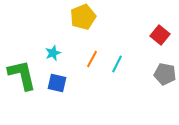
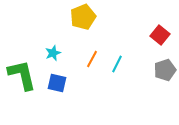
gray pentagon: moved 4 px up; rotated 30 degrees counterclockwise
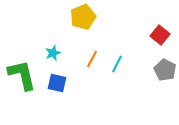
gray pentagon: rotated 25 degrees counterclockwise
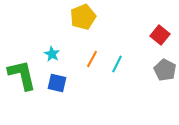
cyan star: moved 1 px left, 1 px down; rotated 21 degrees counterclockwise
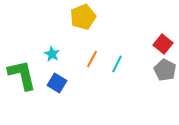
red square: moved 3 px right, 9 px down
blue square: rotated 18 degrees clockwise
